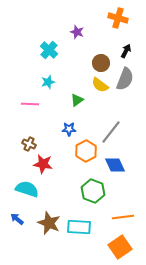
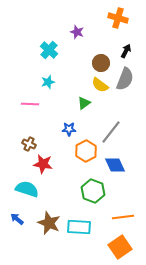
green triangle: moved 7 px right, 3 px down
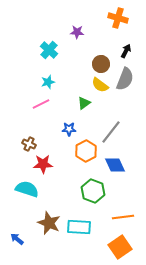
purple star: rotated 16 degrees counterclockwise
brown circle: moved 1 px down
pink line: moved 11 px right; rotated 30 degrees counterclockwise
red star: rotated 12 degrees counterclockwise
blue arrow: moved 20 px down
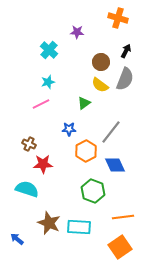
brown circle: moved 2 px up
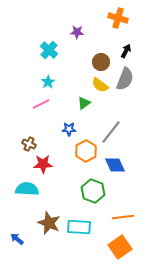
cyan star: rotated 16 degrees counterclockwise
cyan semicircle: rotated 15 degrees counterclockwise
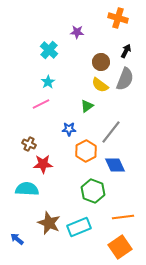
green triangle: moved 3 px right, 3 px down
cyan rectangle: rotated 25 degrees counterclockwise
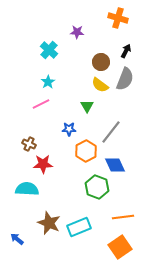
green triangle: rotated 24 degrees counterclockwise
green hexagon: moved 4 px right, 4 px up
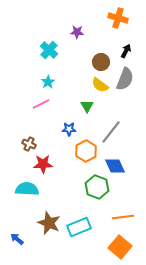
blue diamond: moved 1 px down
orange square: rotated 15 degrees counterclockwise
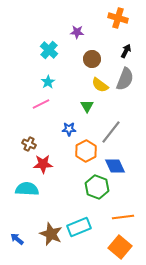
brown circle: moved 9 px left, 3 px up
brown star: moved 2 px right, 11 px down
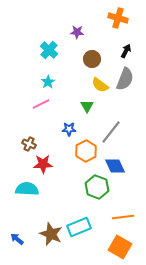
orange square: rotated 10 degrees counterclockwise
